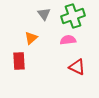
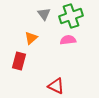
green cross: moved 2 px left
red rectangle: rotated 18 degrees clockwise
red triangle: moved 21 px left, 19 px down
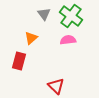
green cross: rotated 35 degrees counterclockwise
red triangle: rotated 18 degrees clockwise
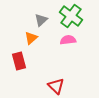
gray triangle: moved 3 px left, 6 px down; rotated 24 degrees clockwise
red rectangle: rotated 30 degrees counterclockwise
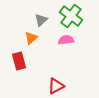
pink semicircle: moved 2 px left
red triangle: rotated 48 degrees clockwise
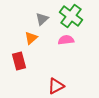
gray triangle: moved 1 px right, 1 px up
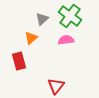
green cross: moved 1 px left
red triangle: rotated 24 degrees counterclockwise
